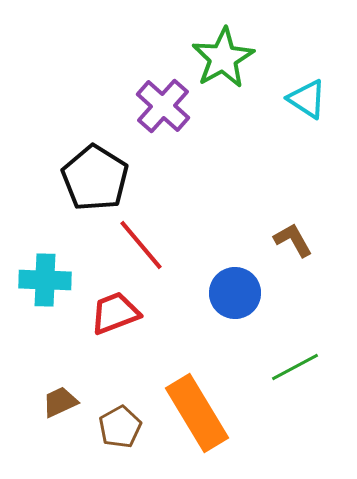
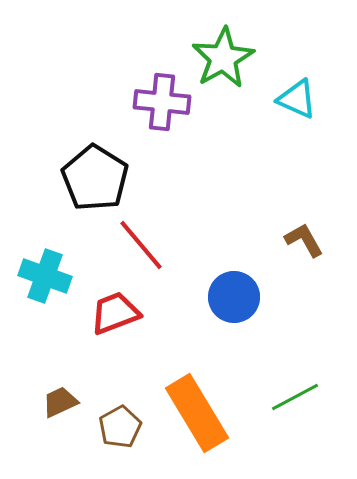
cyan triangle: moved 10 px left; rotated 9 degrees counterclockwise
purple cross: moved 1 px left, 4 px up; rotated 36 degrees counterclockwise
brown L-shape: moved 11 px right
cyan cross: moved 4 px up; rotated 18 degrees clockwise
blue circle: moved 1 px left, 4 px down
green line: moved 30 px down
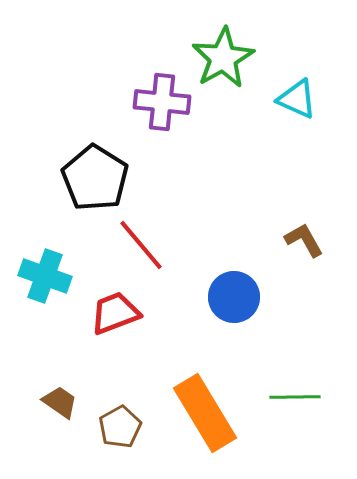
green line: rotated 27 degrees clockwise
brown trapezoid: rotated 60 degrees clockwise
orange rectangle: moved 8 px right
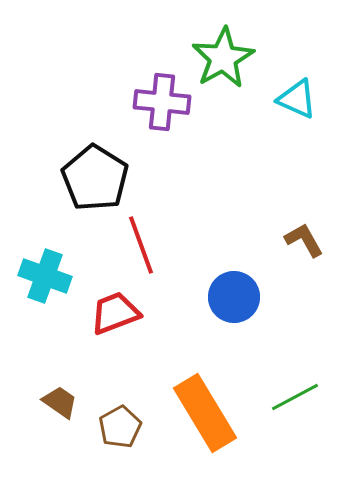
red line: rotated 20 degrees clockwise
green line: rotated 27 degrees counterclockwise
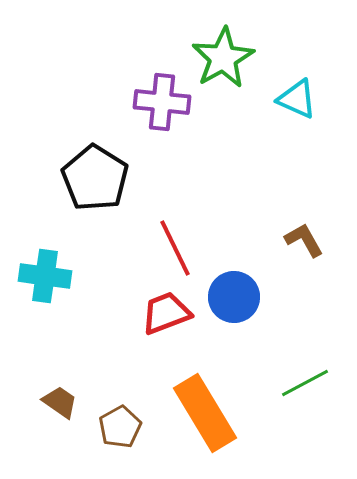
red line: moved 34 px right, 3 px down; rotated 6 degrees counterclockwise
cyan cross: rotated 12 degrees counterclockwise
red trapezoid: moved 51 px right
green line: moved 10 px right, 14 px up
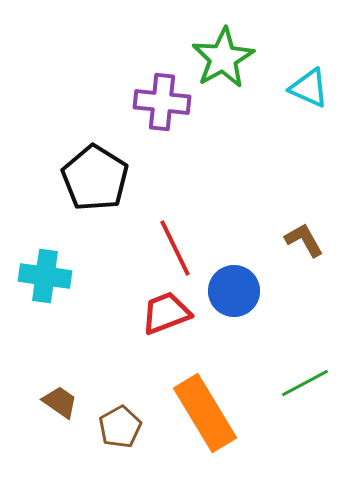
cyan triangle: moved 12 px right, 11 px up
blue circle: moved 6 px up
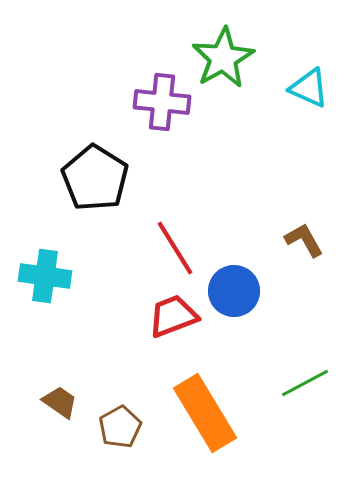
red line: rotated 6 degrees counterclockwise
red trapezoid: moved 7 px right, 3 px down
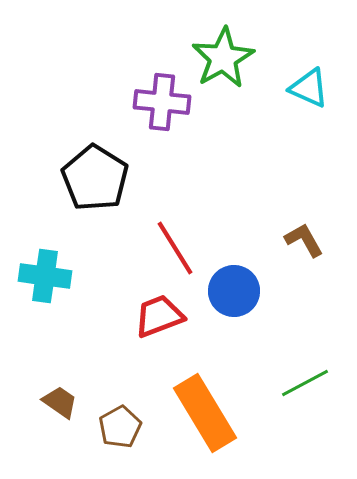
red trapezoid: moved 14 px left
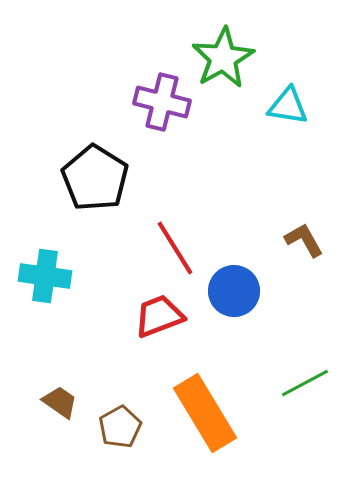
cyan triangle: moved 21 px left, 18 px down; rotated 15 degrees counterclockwise
purple cross: rotated 8 degrees clockwise
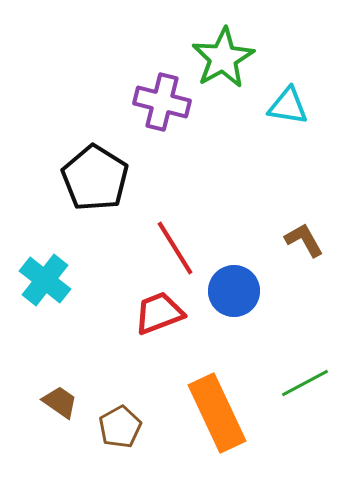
cyan cross: moved 4 px down; rotated 30 degrees clockwise
red trapezoid: moved 3 px up
orange rectangle: moved 12 px right; rotated 6 degrees clockwise
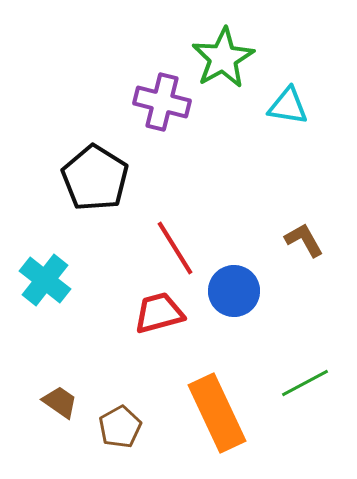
red trapezoid: rotated 6 degrees clockwise
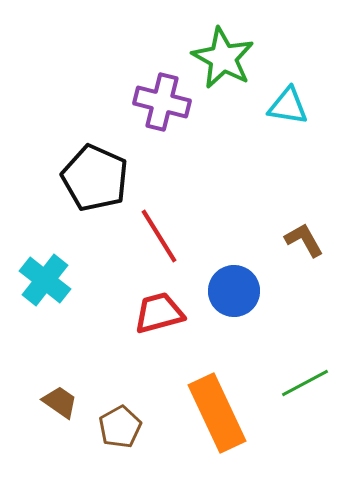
green star: rotated 14 degrees counterclockwise
black pentagon: rotated 8 degrees counterclockwise
red line: moved 16 px left, 12 px up
